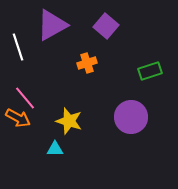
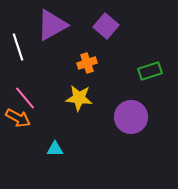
yellow star: moved 10 px right, 23 px up; rotated 12 degrees counterclockwise
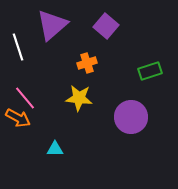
purple triangle: rotated 12 degrees counterclockwise
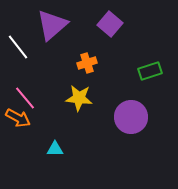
purple square: moved 4 px right, 2 px up
white line: rotated 20 degrees counterclockwise
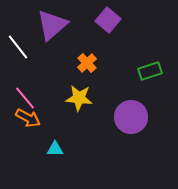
purple square: moved 2 px left, 4 px up
orange cross: rotated 24 degrees counterclockwise
orange arrow: moved 10 px right
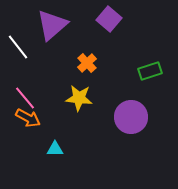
purple square: moved 1 px right, 1 px up
